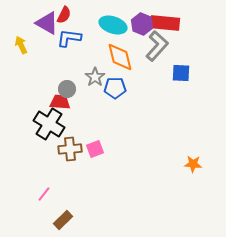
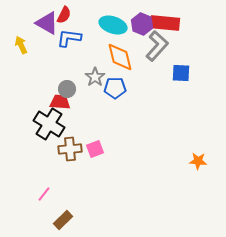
orange star: moved 5 px right, 3 px up
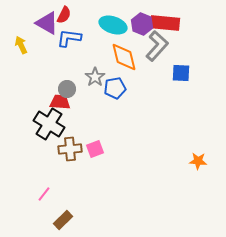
orange diamond: moved 4 px right
blue pentagon: rotated 10 degrees counterclockwise
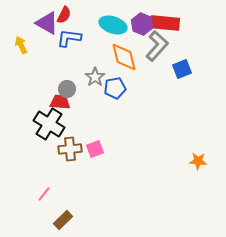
blue square: moved 1 px right, 4 px up; rotated 24 degrees counterclockwise
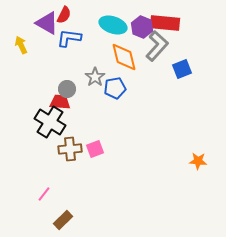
purple hexagon: moved 3 px down
black cross: moved 1 px right, 2 px up
